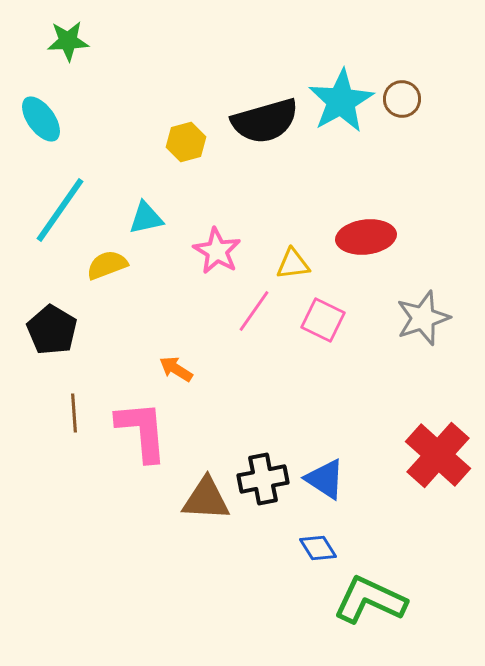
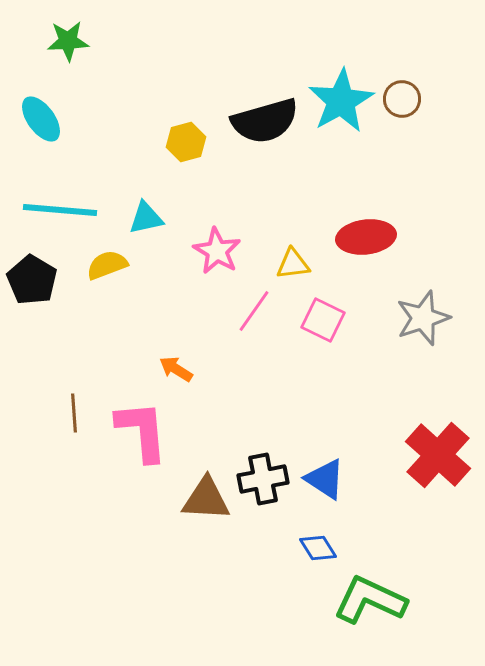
cyan line: rotated 60 degrees clockwise
black pentagon: moved 20 px left, 50 px up
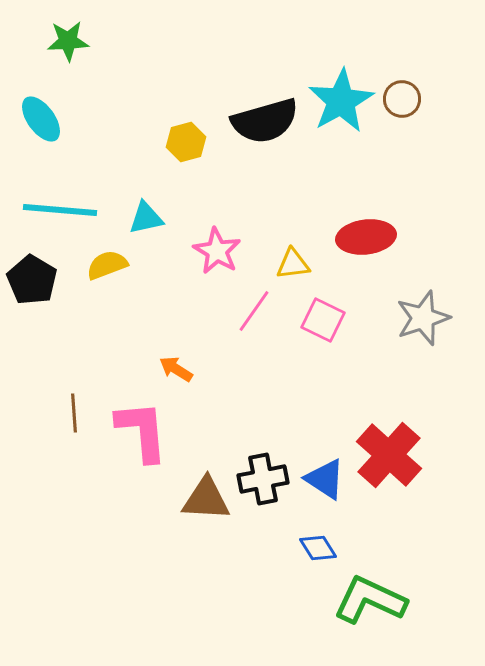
red cross: moved 49 px left
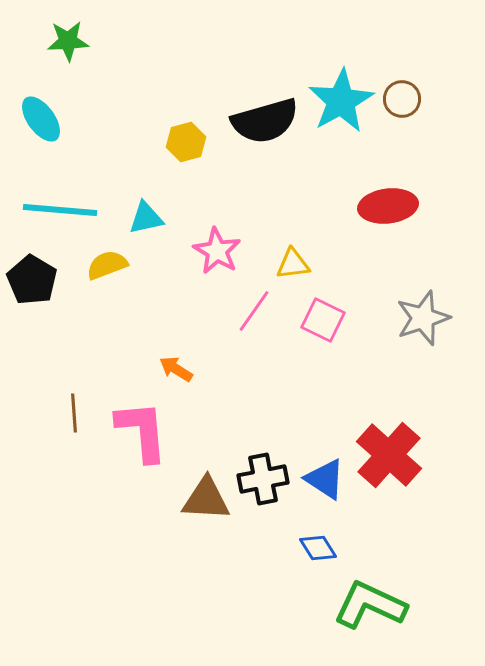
red ellipse: moved 22 px right, 31 px up
green L-shape: moved 5 px down
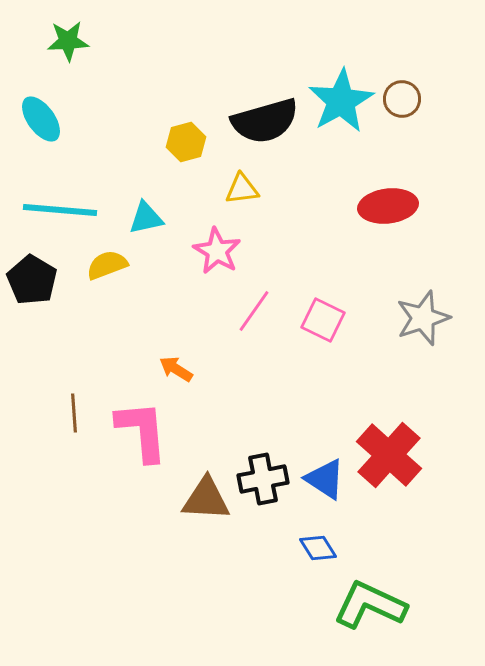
yellow triangle: moved 51 px left, 75 px up
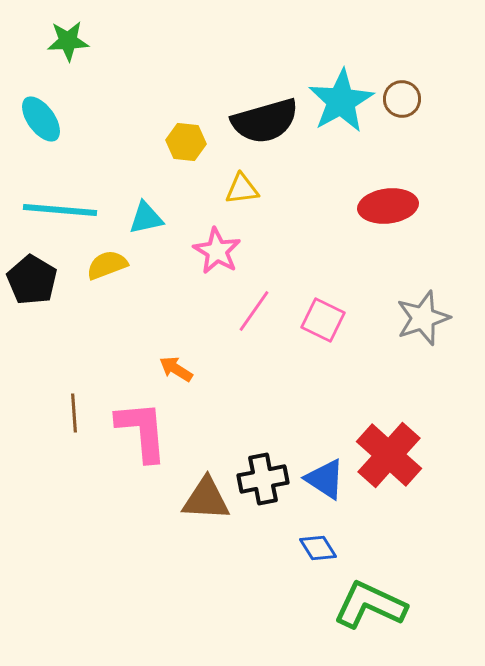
yellow hexagon: rotated 21 degrees clockwise
